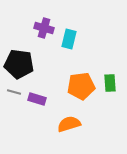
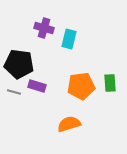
purple rectangle: moved 13 px up
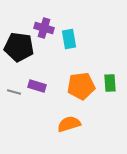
cyan rectangle: rotated 24 degrees counterclockwise
black pentagon: moved 17 px up
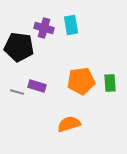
cyan rectangle: moved 2 px right, 14 px up
orange pentagon: moved 5 px up
gray line: moved 3 px right
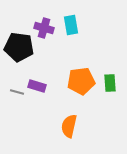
orange semicircle: moved 2 px down; rotated 60 degrees counterclockwise
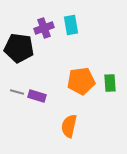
purple cross: rotated 36 degrees counterclockwise
black pentagon: moved 1 px down
purple rectangle: moved 10 px down
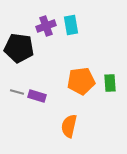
purple cross: moved 2 px right, 2 px up
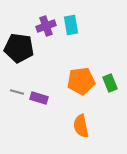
green rectangle: rotated 18 degrees counterclockwise
purple rectangle: moved 2 px right, 2 px down
orange semicircle: moved 12 px right; rotated 25 degrees counterclockwise
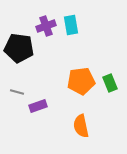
purple rectangle: moved 1 px left, 8 px down; rotated 36 degrees counterclockwise
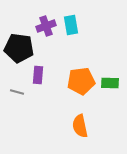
green rectangle: rotated 66 degrees counterclockwise
purple rectangle: moved 31 px up; rotated 66 degrees counterclockwise
orange semicircle: moved 1 px left
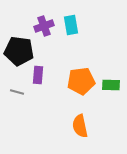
purple cross: moved 2 px left
black pentagon: moved 3 px down
green rectangle: moved 1 px right, 2 px down
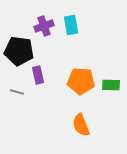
purple rectangle: rotated 18 degrees counterclockwise
orange pentagon: rotated 12 degrees clockwise
orange semicircle: moved 1 px right, 1 px up; rotated 10 degrees counterclockwise
